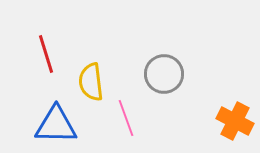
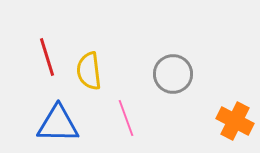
red line: moved 1 px right, 3 px down
gray circle: moved 9 px right
yellow semicircle: moved 2 px left, 11 px up
blue triangle: moved 2 px right, 1 px up
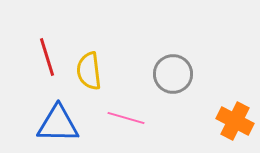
pink line: rotated 54 degrees counterclockwise
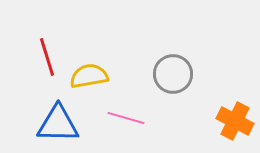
yellow semicircle: moved 5 px down; rotated 87 degrees clockwise
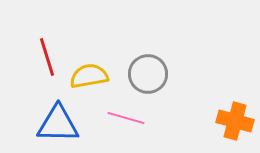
gray circle: moved 25 px left
orange cross: rotated 12 degrees counterclockwise
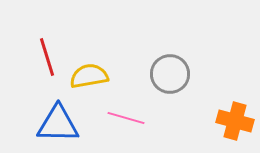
gray circle: moved 22 px right
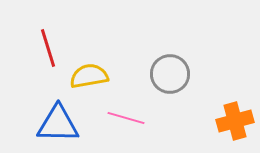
red line: moved 1 px right, 9 px up
orange cross: rotated 30 degrees counterclockwise
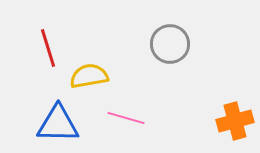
gray circle: moved 30 px up
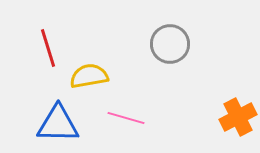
orange cross: moved 3 px right, 4 px up; rotated 12 degrees counterclockwise
